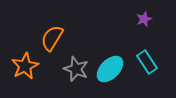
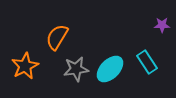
purple star: moved 18 px right, 6 px down; rotated 21 degrees clockwise
orange semicircle: moved 5 px right, 1 px up
gray star: rotated 30 degrees counterclockwise
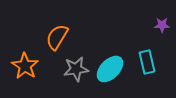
cyan rectangle: rotated 20 degrees clockwise
orange star: rotated 12 degrees counterclockwise
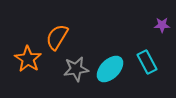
cyan rectangle: rotated 15 degrees counterclockwise
orange star: moved 3 px right, 7 px up
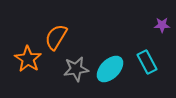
orange semicircle: moved 1 px left
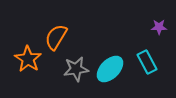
purple star: moved 3 px left, 2 px down
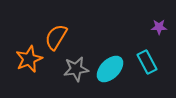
orange star: moved 1 px right; rotated 16 degrees clockwise
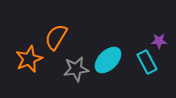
purple star: moved 14 px down
cyan ellipse: moved 2 px left, 9 px up
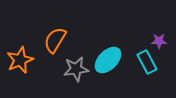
orange semicircle: moved 1 px left, 3 px down
orange star: moved 9 px left, 1 px down
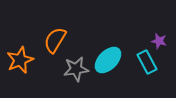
purple star: rotated 14 degrees clockwise
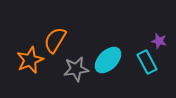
orange star: moved 10 px right
